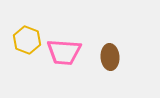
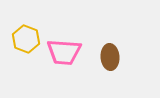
yellow hexagon: moved 1 px left, 1 px up
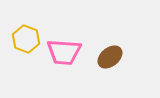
brown ellipse: rotated 55 degrees clockwise
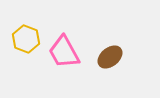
pink trapezoid: rotated 57 degrees clockwise
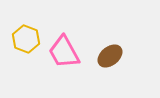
brown ellipse: moved 1 px up
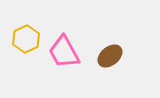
yellow hexagon: rotated 16 degrees clockwise
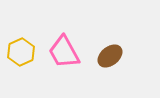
yellow hexagon: moved 5 px left, 13 px down
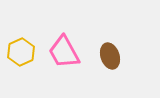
brown ellipse: rotated 70 degrees counterclockwise
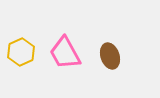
pink trapezoid: moved 1 px right, 1 px down
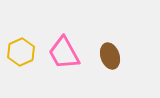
pink trapezoid: moved 1 px left
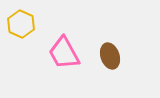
yellow hexagon: moved 28 px up; rotated 12 degrees counterclockwise
